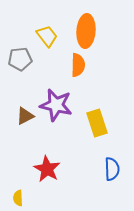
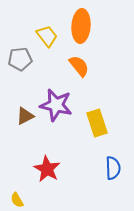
orange ellipse: moved 5 px left, 5 px up
orange semicircle: moved 1 px right, 1 px down; rotated 40 degrees counterclockwise
blue semicircle: moved 1 px right, 1 px up
yellow semicircle: moved 1 px left, 2 px down; rotated 28 degrees counterclockwise
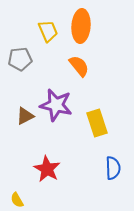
yellow trapezoid: moved 1 px right, 5 px up; rotated 15 degrees clockwise
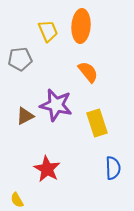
orange semicircle: moved 9 px right, 6 px down
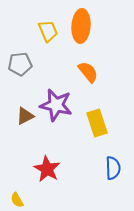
gray pentagon: moved 5 px down
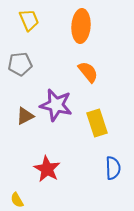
yellow trapezoid: moved 19 px left, 11 px up
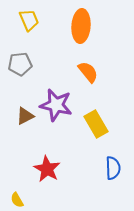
yellow rectangle: moved 1 px left, 1 px down; rotated 12 degrees counterclockwise
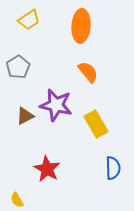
yellow trapezoid: rotated 80 degrees clockwise
gray pentagon: moved 2 px left, 3 px down; rotated 25 degrees counterclockwise
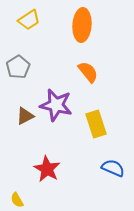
orange ellipse: moved 1 px right, 1 px up
yellow rectangle: rotated 12 degrees clockwise
blue semicircle: rotated 65 degrees counterclockwise
